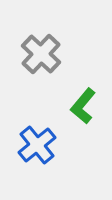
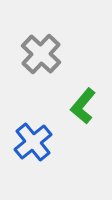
blue cross: moved 4 px left, 3 px up
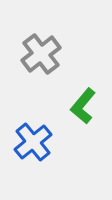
gray cross: rotated 9 degrees clockwise
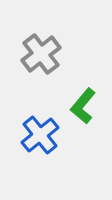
blue cross: moved 7 px right, 7 px up
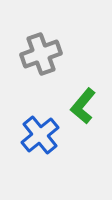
gray cross: rotated 18 degrees clockwise
